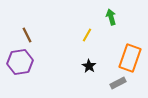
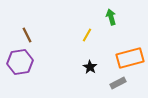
orange rectangle: rotated 56 degrees clockwise
black star: moved 1 px right, 1 px down
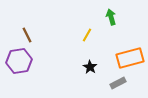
purple hexagon: moved 1 px left, 1 px up
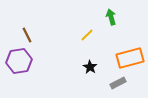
yellow line: rotated 16 degrees clockwise
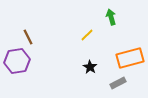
brown line: moved 1 px right, 2 px down
purple hexagon: moved 2 px left
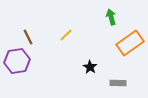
yellow line: moved 21 px left
orange rectangle: moved 15 px up; rotated 20 degrees counterclockwise
gray rectangle: rotated 28 degrees clockwise
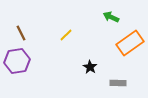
green arrow: rotated 49 degrees counterclockwise
brown line: moved 7 px left, 4 px up
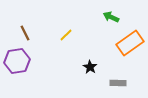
brown line: moved 4 px right
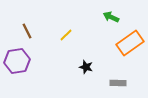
brown line: moved 2 px right, 2 px up
black star: moved 4 px left; rotated 16 degrees counterclockwise
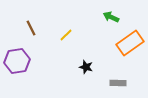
brown line: moved 4 px right, 3 px up
